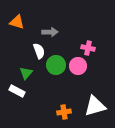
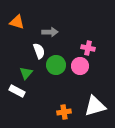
pink circle: moved 2 px right
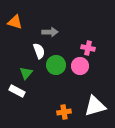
orange triangle: moved 2 px left
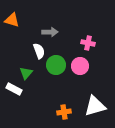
orange triangle: moved 3 px left, 2 px up
pink cross: moved 5 px up
white rectangle: moved 3 px left, 2 px up
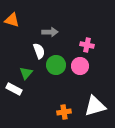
pink cross: moved 1 px left, 2 px down
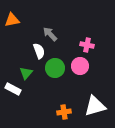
orange triangle: rotated 28 degrees counterclockwise
gray arrow: moved 2 px down; rotated 133 degrees counterclockwise
green circle: moved 1 px left, 3 px down
white rectangle: moved 1 px left
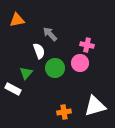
orange triangle: moved 5 px right
pink circle: moved 3 px up
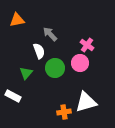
pink cross: rotated 24 degrees clockwise
white rectangle: moved 7 px down
white triangle: moved 9 px left, 4 px up
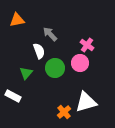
orange cross: rotated 32 degrees counterclockwise
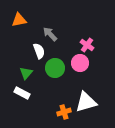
orange triangle: moved 2 px right
white rectangle: moved 9 px right, 3 px up
orange cross: rotated 24 degrees clockwise
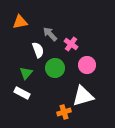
orange triangle: moved 1 px right, 2 px down
pink cross: moved 16 px left, 1 px up
white semicircle: moved 1 px left, 1 px up
pink circle: moved 7 px right, 2 px down
white triangle: moved 3 px left, 6 px up
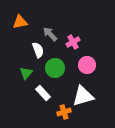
pink cross: moved 2 px right, 2 px up; rotated 24 degrees clockwise
white rectangle: moved 21 px right; rotated 21 degrees clockwise
